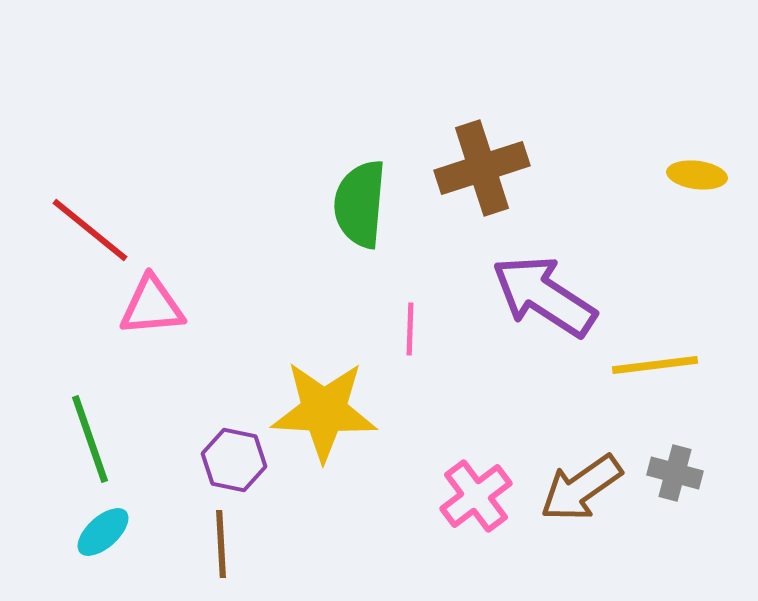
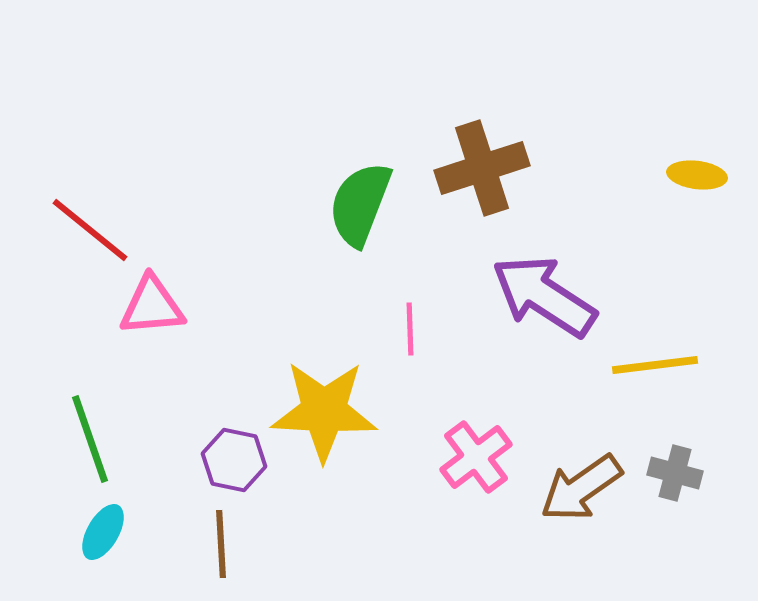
green semicircle: rotated 16 degrees clockwise
pink line: rotated 4 degrees counterclockwise
pink cross: moved 39 px up
cyan ellipse: rotated 18 degrees counterclockwise
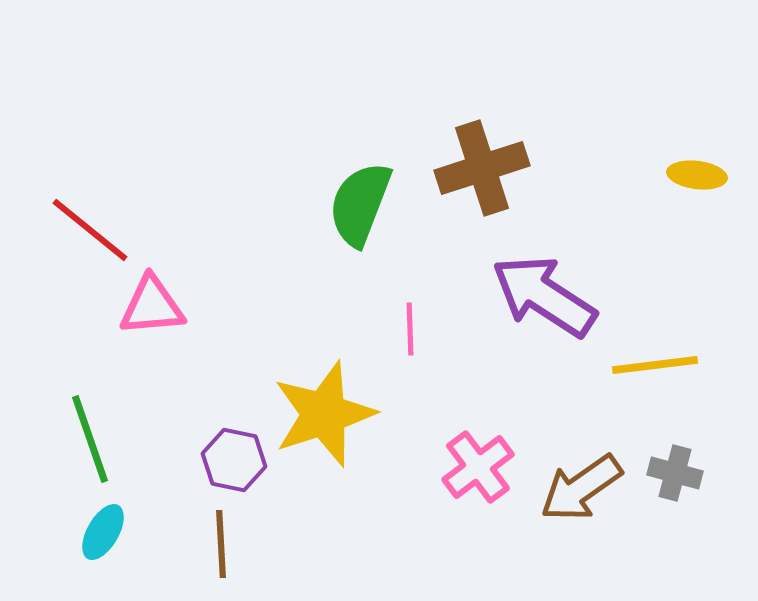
yellow star: moved 3 px down; rotated 21 degrees counterclockwise
pink cross: moved 2 px right, 10 px down
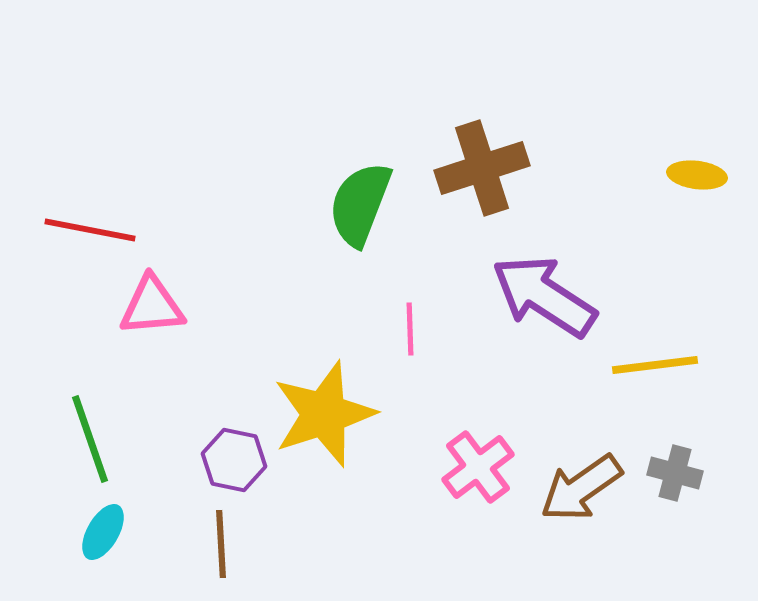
red line: rotated 28 degrees counterclockwise
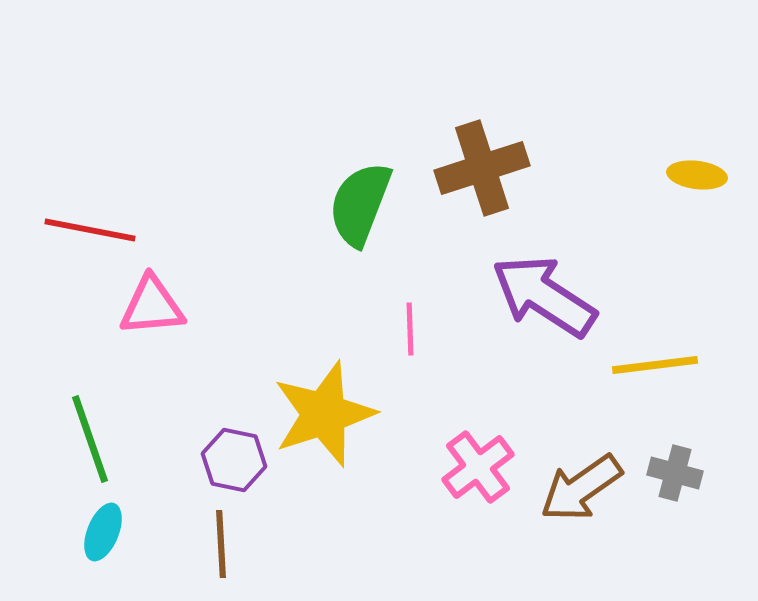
cyan ellipse: rotated 8 degrees counterclockwise
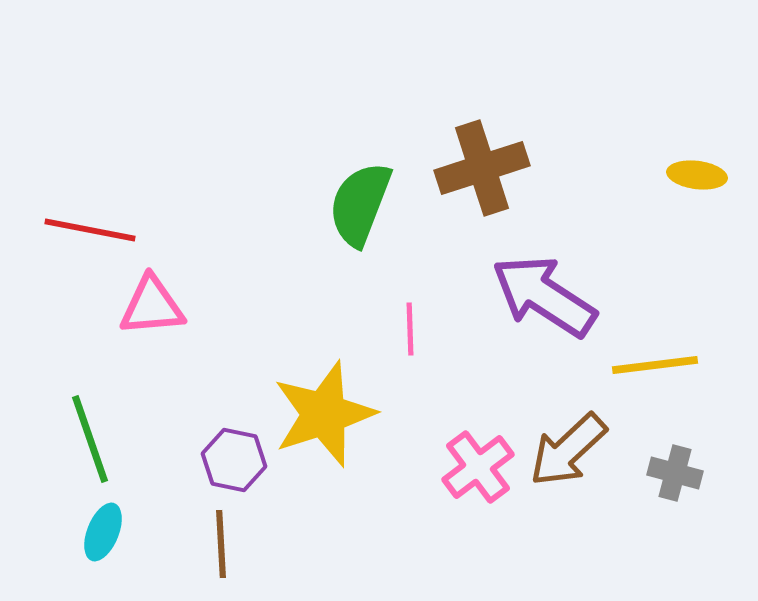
brown arrow: moved 13 px left, 38 px up; rotated 8 degrees counterclockwise
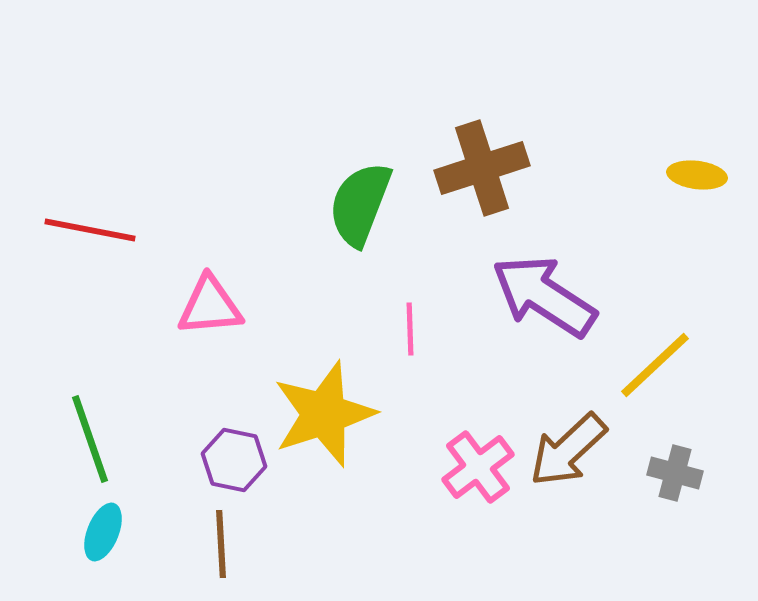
pink triangle: moved 58 px right
yellow line: rotated 36 degrees counterclockwise
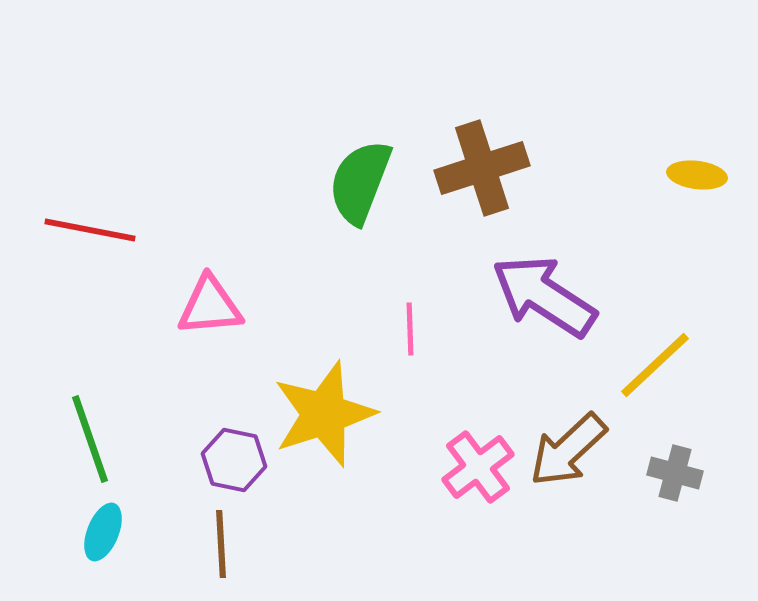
green semicircle: moved 22 px up
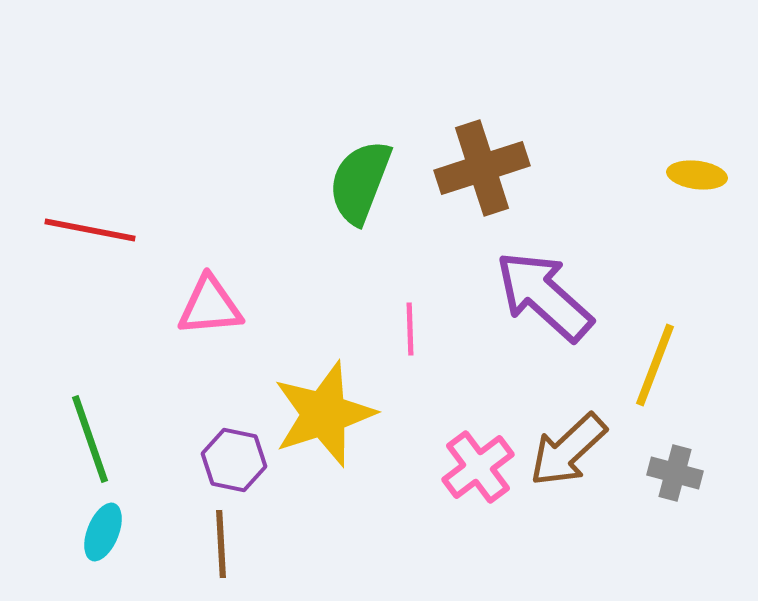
purple arrow: rotated 9 degrees clockwise
yellow line: rotated 26 degrees counterclockwise
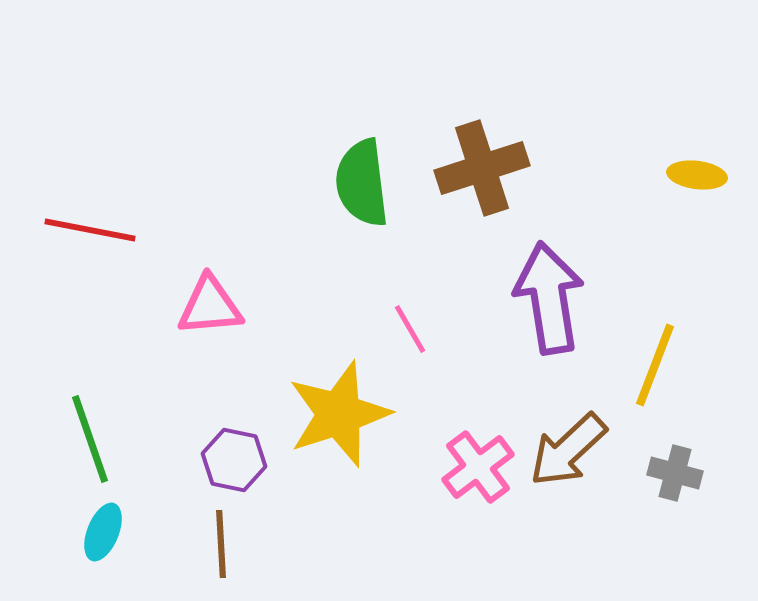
green semicircle: moved 2 px right, 1 px down; rotated 28 degrees counterclockwise
purple arrow: moved 5 px right, 2 px down; rotated 39 degrees clockwise
pink line: rotated 28 degrees counterclockwise
yellow star: moved 15 px right
